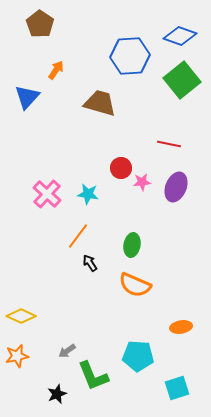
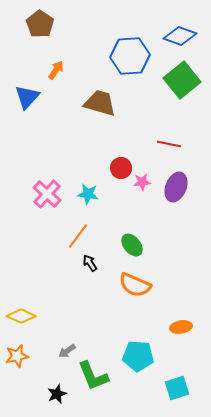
green ellipse: rotated 50 degrees counterclockwise
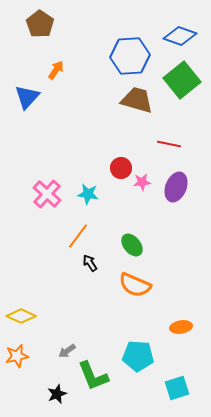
brown trapezoid: moved 37 px right, 3 px up
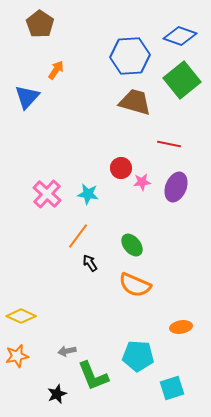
brown trapezoid: moved 2 px left, 2 px down
gray arrow: rotated 24 degrees clockwise
cyan square: moved 5 px left
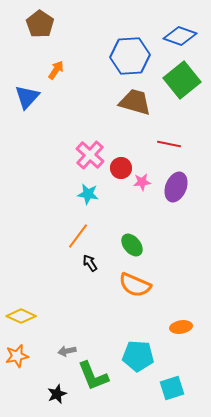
pink cross: moved 43 px right, 39 px up
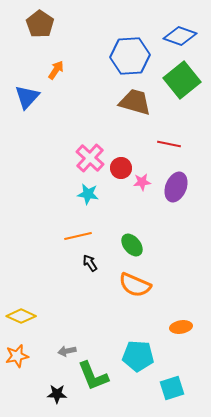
pink cross: moved 3 px down
orange line: rotated 40 degrees clockwise
black star: rotated 24 degrees clockwise
